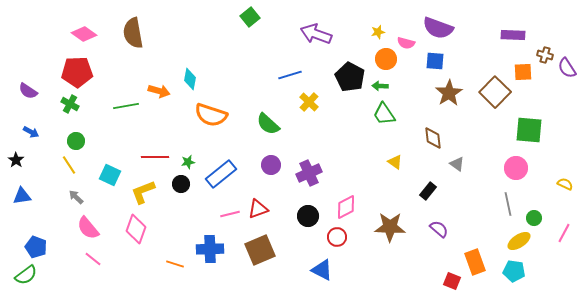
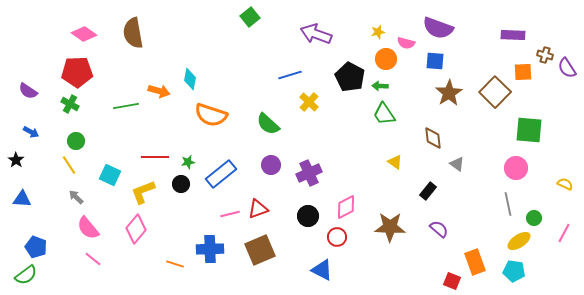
blue triangle at (22, 196): moved 3 px down; rotated 12 degrees clockwise
pink diamond at (136, 229): rotated 20 degrees clockwise
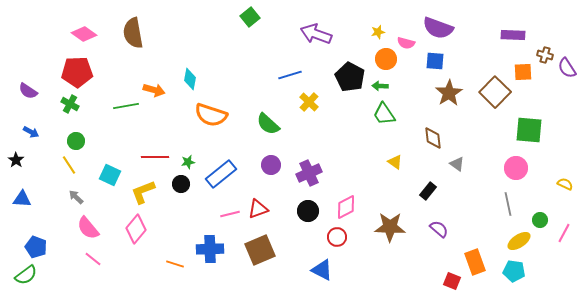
orange arrow at (159, 91): moved 5 px left, 1 px up
black circle at (308, 216): moved 5 px up
green circle at (534, 218): moved 6 px right, 2 px down
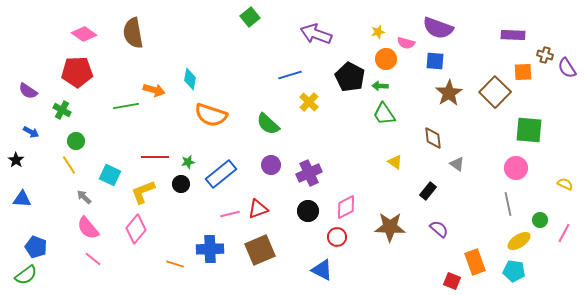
green cross at (70, 104): moved 8 px left, 6 px down
gray arrow at (76, 197): moved 8 px right
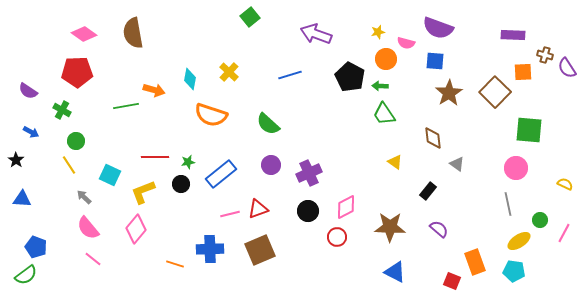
yellow cross at (309, 102): moved 80 px left, 30 px up
blue triangle at (322, 270): moved 73 px right, 2 px down
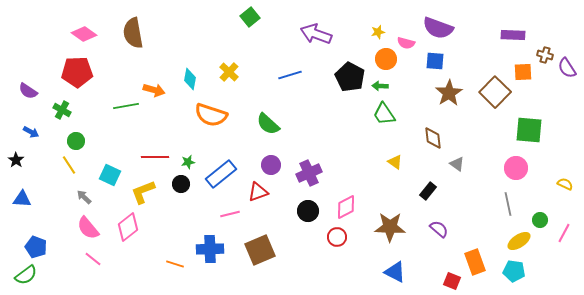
red triangle at (258, 209): moved 17 px up
pink diamond at (136, 229): moved 8 px left, 2 px up; rotated 12 degrees clockwise
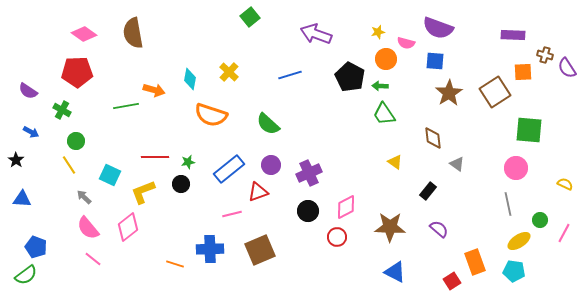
brown square at (495, 92): rotated 12 degrees clockwise
blue rectangle at (221, 174): moved 8 px right, 5 px up
pink line at (230, 214): moved 2 px right
red square at (452, 281): rotated 36 degrees clockwise
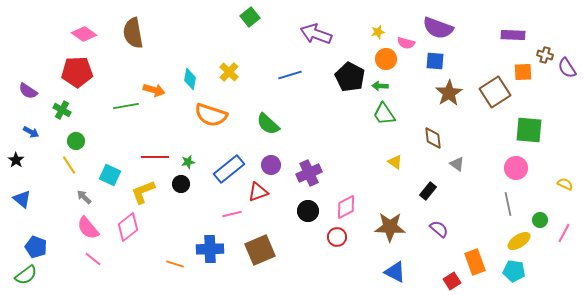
blue triangle at (22, 199): rotated 36 degrees clockwise
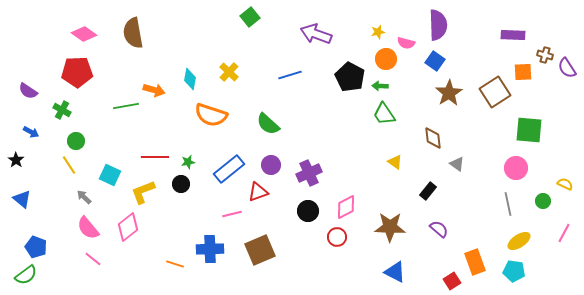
purple semicircle at (438, 28): moved 3 px up; rotated 112 degrees counterclockwise
blue square at (435, 61): rotated 30 degrees clockwise
green circle at (540, 220): moved 3 px right, 19 px up
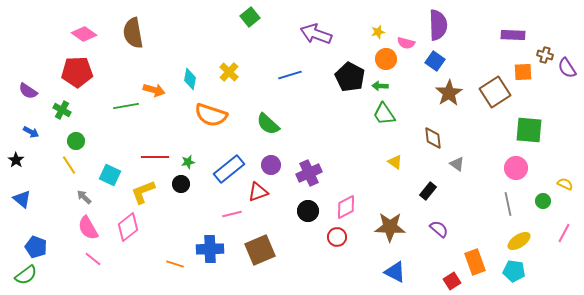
pink semicircle at (88, 228): rotated 10 degrees clockwise
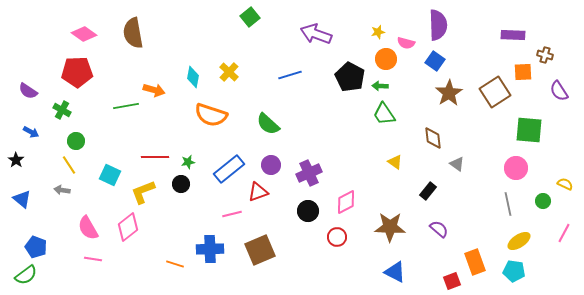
purple semicircle at (567, 68): moved 8 px left, 23 px down
cyan diamond at (190, 79): moved 3 px right, 2 px up
gray arrow at (84, 197): moved 22 px left, 7 px up; rotated 35 degrees counterclockwise
pink diamond at (346, 207): moved 5 px up
pink line at (93, 259): rotated 30 degrees counterclockwise
red square at (452, 281): rotated 12 degrees clockwise
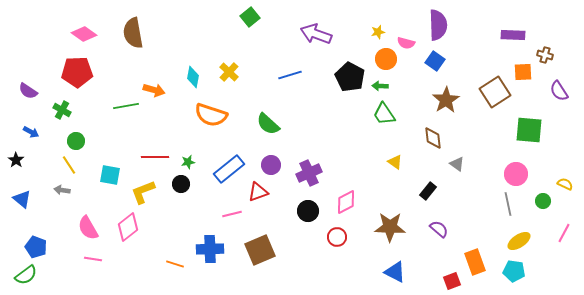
brown star at (449, 93): moved 3 px left, 7 px down
pink circle at (516, 168): moved 6 px down
cyan square at (110, 175): rotated 15 degrees counterclockwise
